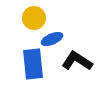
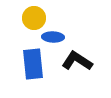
blue ellipse: moved 1 px right, 2 px up; rotated 25 degrees clockwise
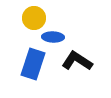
blue rectangle: rotated 24 degrees clockwise
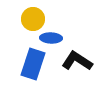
yellow circle: moved 1 px left, 1 px down
blue ellipse: moved 2 px left, 1 px down
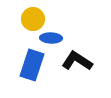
blue rectangle: moved 1 px left, 1 px down
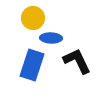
yellow circle: moved 1 px up
black L-shape: rotated 32 degrees clockwise
